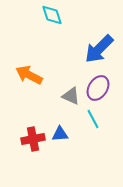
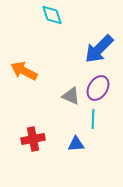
orange arrow: moved 5 px left, 4 px up
cyan line: rotated 30 degrees clockwise
blue triangle: moved 16 px right, 10 px down
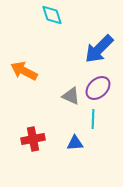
purple ellipse: rotated 15 degrees clockwise
blue triangle: moved 1 px left, 1 px up
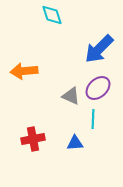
orange arrow: rotated 32 degrees counterclockwise
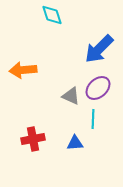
orange arrow: moved 1 px left, 1 px up
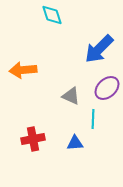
purple ellipse: moved 9 px right
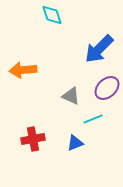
cyan line: rotated 66 degrees clockwise
blue triangle: rotated 18 degrees counterclockwise
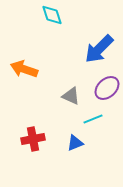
orange arrow: moved 1 px right, 1 px up; rotated 24 degrees clockwise
